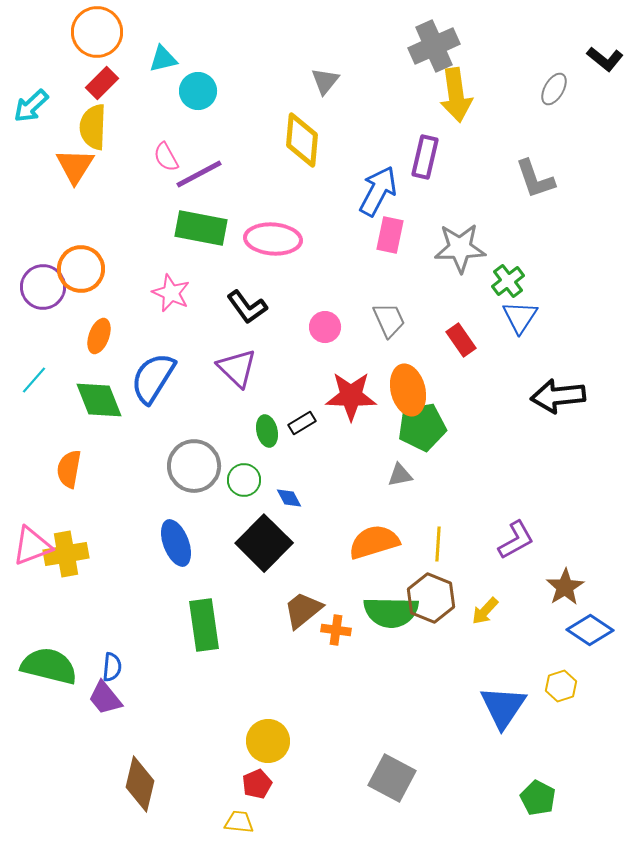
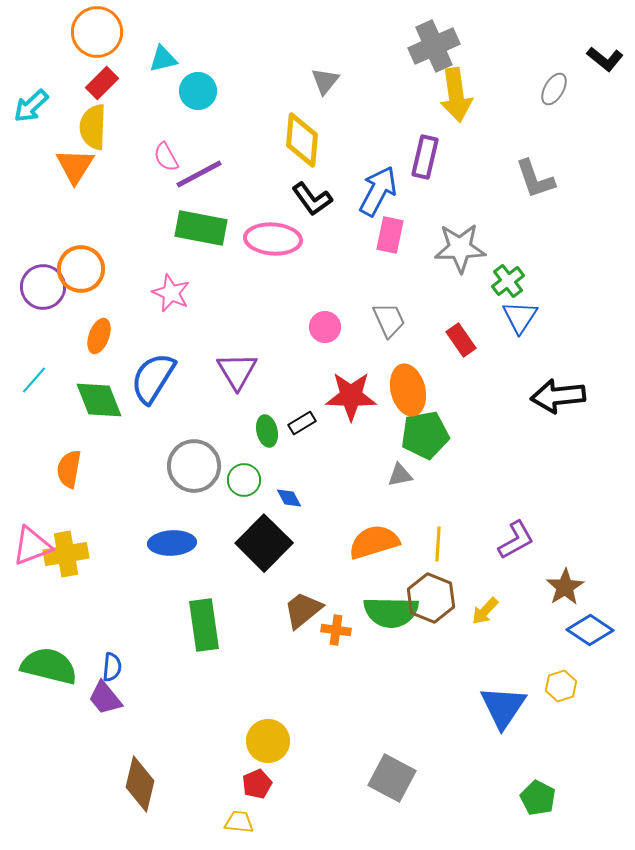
black L-shape at (247, 307): moved 65 px right, 108 px up
purple triangle at (237, 368): moved 3 px down; rotated 15 degrees clockwise
green pentagon at (422, 427): moved 3 px right, 8 px down
blue ellipse at (176, 543): moved 4 px left; rotated 72 degrees counterclockwise
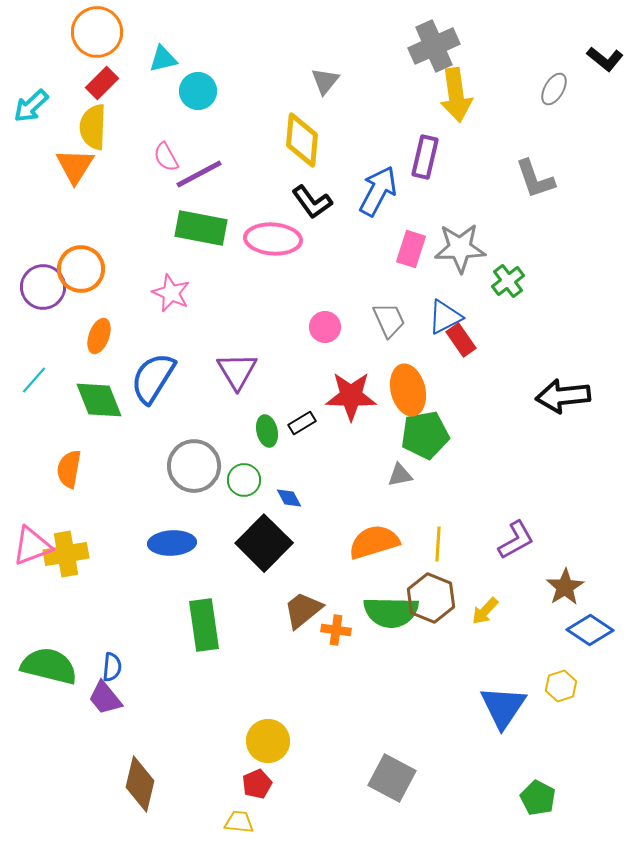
black L-shape at (312, 199): moved 3 px down
pink rectangle at (390, 235): moved 21 px right, 14 px down; rotated 6 degrees clockwise
blue triangle at (520, 317): moved 75 px left; rotated 30 degrees clockwise
black arrow at (558, 396): moved 5 px right
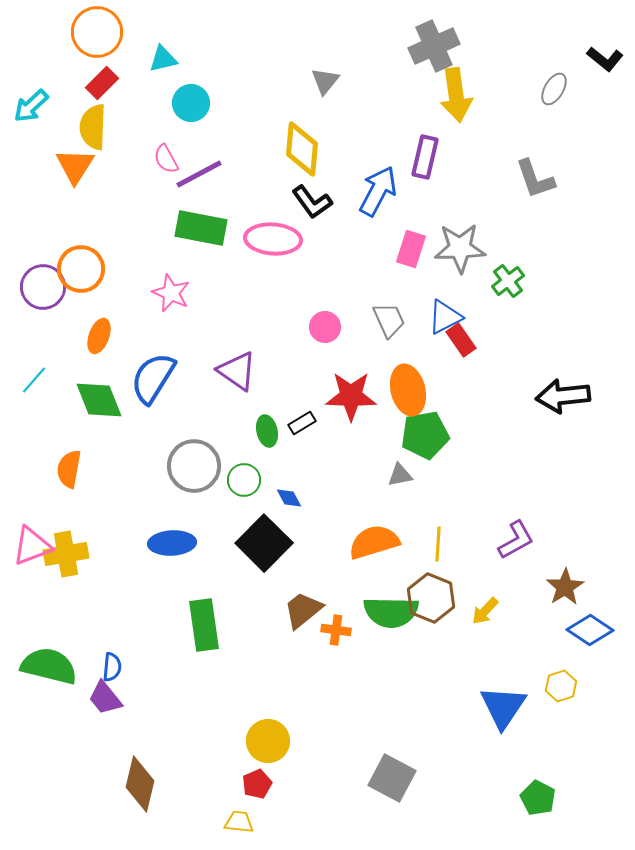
cyan circle at (198, 91): moved 7 px left, 12 px down
yellow diamond at (302, 140): moved 9 px down
pink semicircle at (166, 157): moved 2 px down
purple triangle at (237, 371): rotated 24 degrees counterclockwise
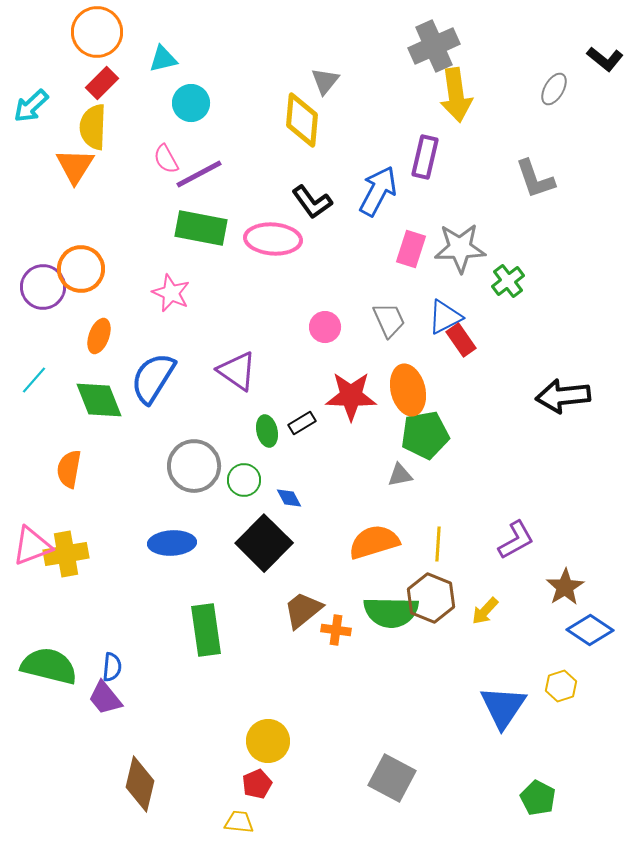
yellow diamond at (302, 149): moved 29 px up
green rectangle at (204, 625): moved 2 px right, 5 px down
